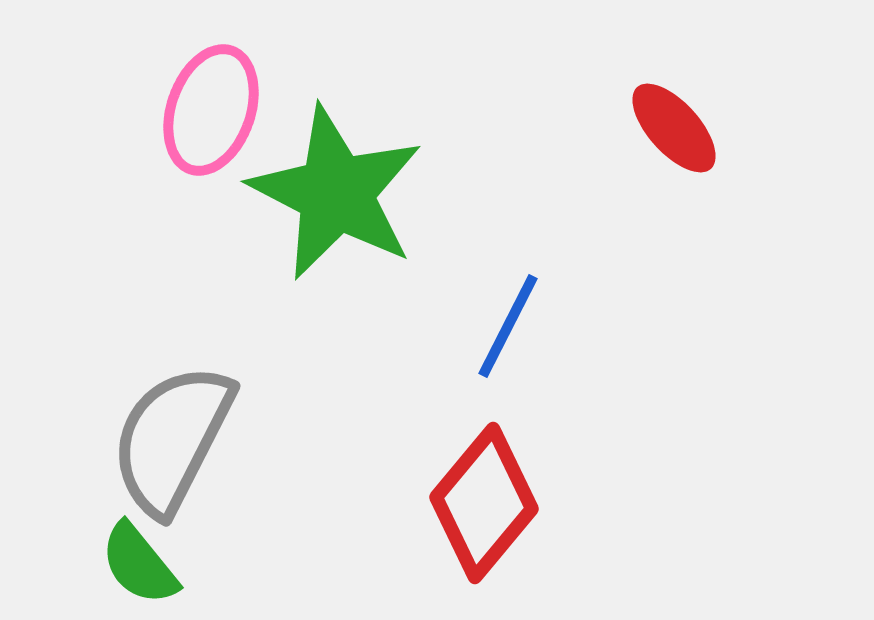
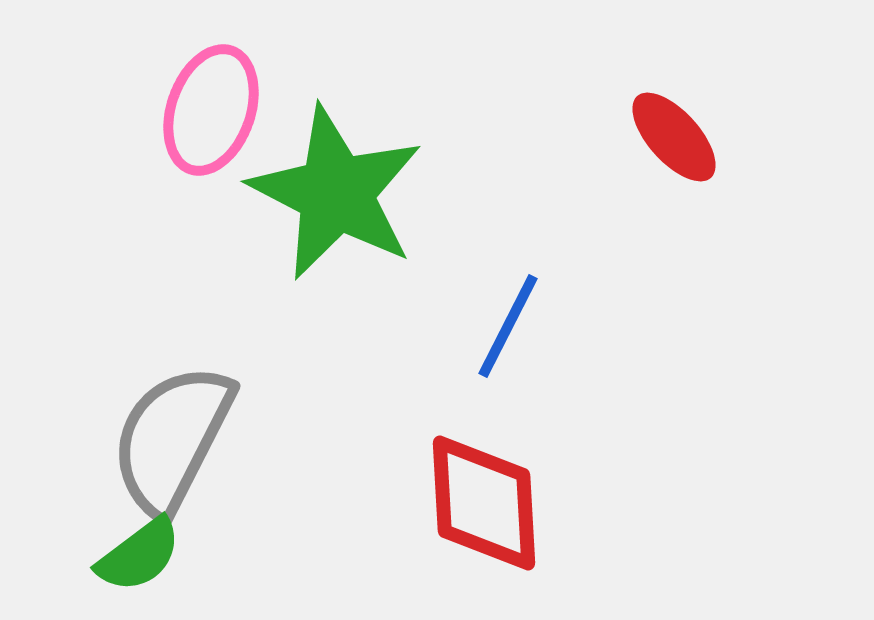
red ellipse: moved 9 px down
red diamond: rotated 43 degrees counterclockwise
green semicircle: moved 9 px up; rotated 88 degrees counterclockwise
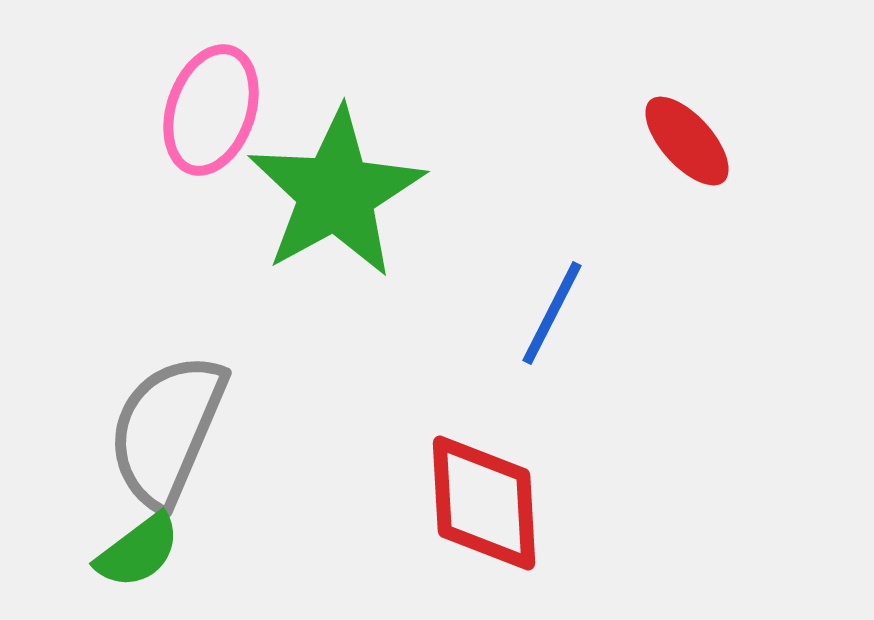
red ellipse: moved 13 px right, 4 px down
green star: rotated 16 degrees clockwise
blue line: moved 44 px right, 13 px up
gray semicircle: moved 5 px left, 9 px up; rotated 4 degrees counterclockwise
green semicircle: moved 1 px left, 4 px up
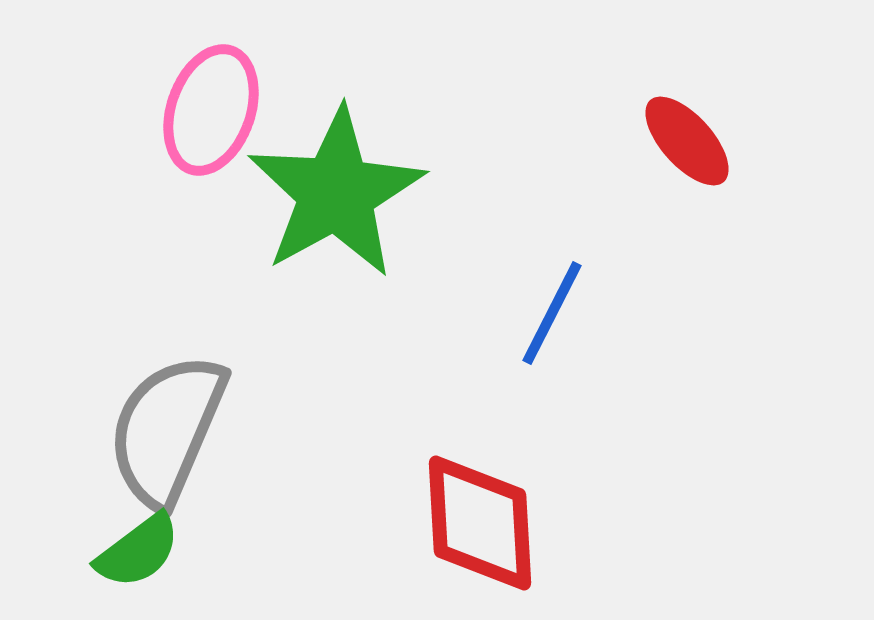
red diamond: moved 4 px left, 20 px down
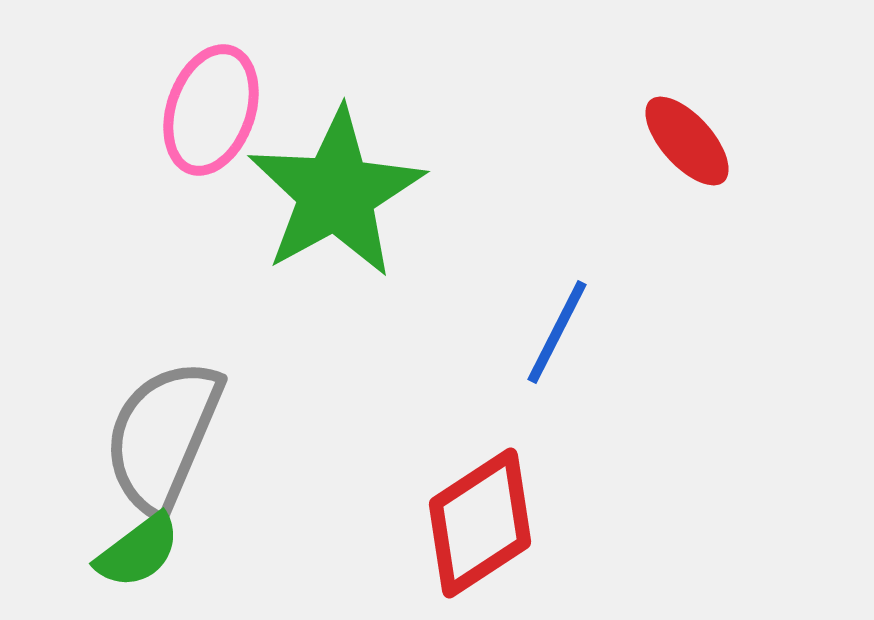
blue line: moved 5 px right, 19 px down
gray semicircle: moved 4 px left, 6 px down
red diamond: rotated 60 degrees clockwise
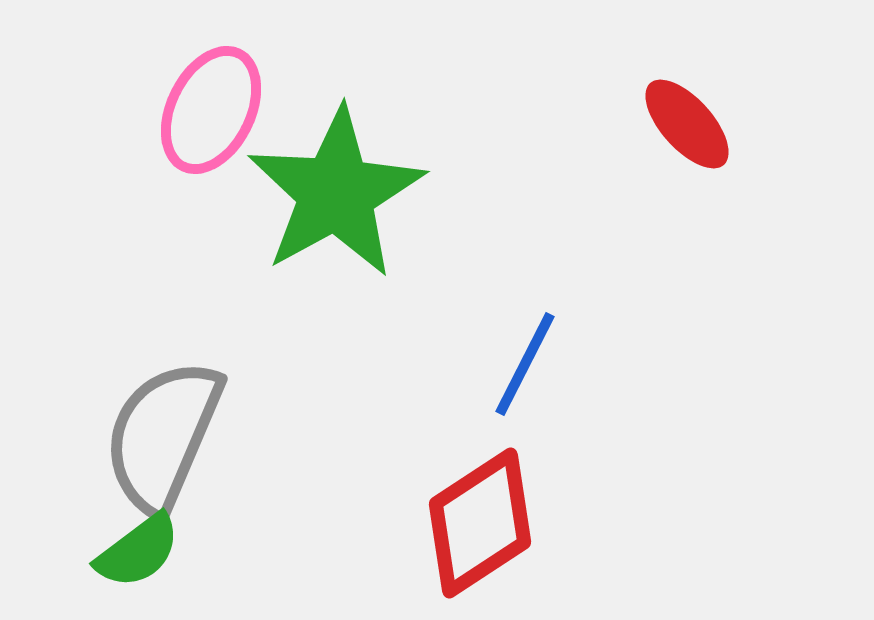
pink ellipse: rotated 7 degrees clockwise
red ellipse: moved 17 px up
blue line: moved 32 px left, 32 px down
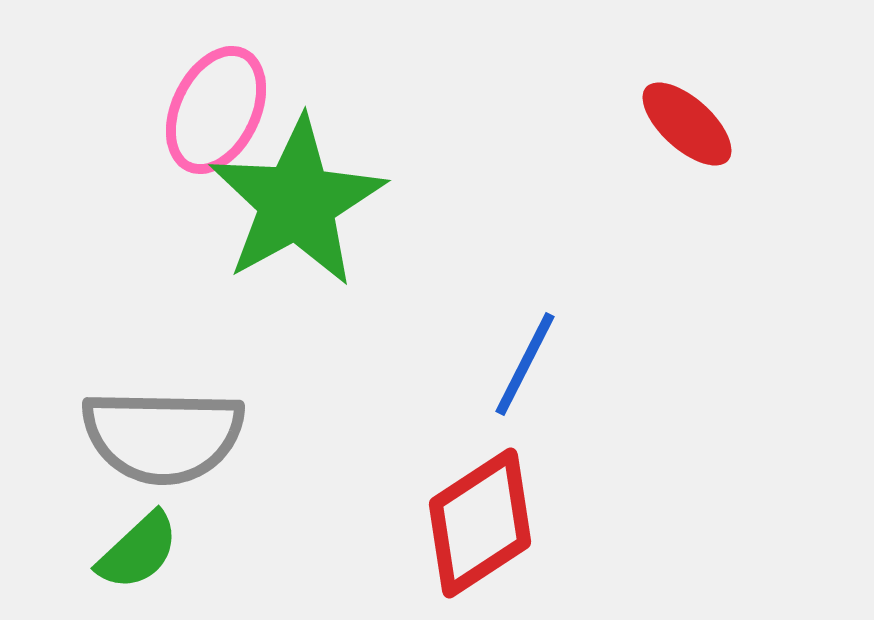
pink ellipse: moved 5 px right
red ellipse: rotated 6 degrees counterclockwise
green star: moved 39 px left, 9 px down
gray semicircle: rotated 112 degrees counterclockwise
green semicircle: rotated 6 degrees counterclockwise
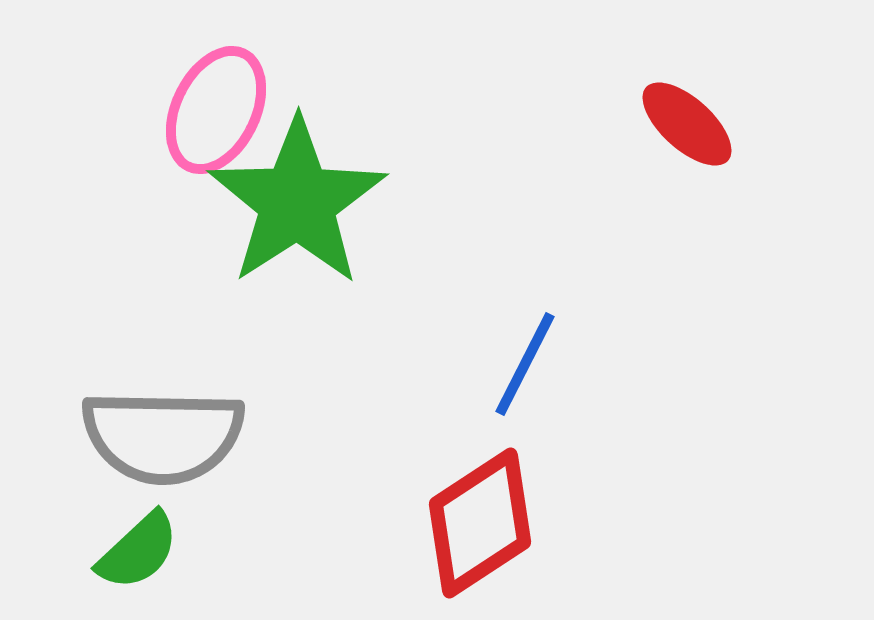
green star: rotated 4 degrees counterclockwise
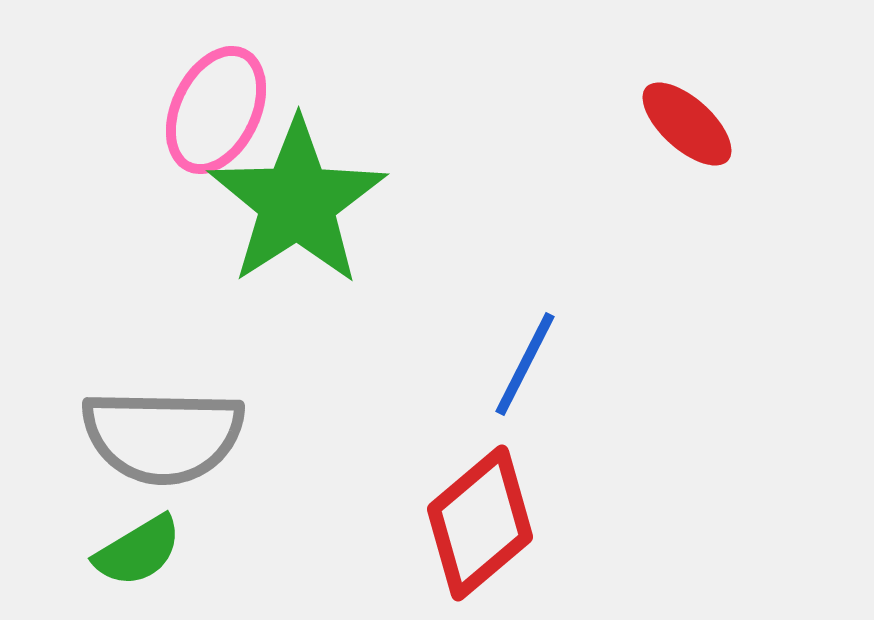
red diamond: rotated 7 degrees counterclockwise
green semicircle: rotated 12 degrees clockwise
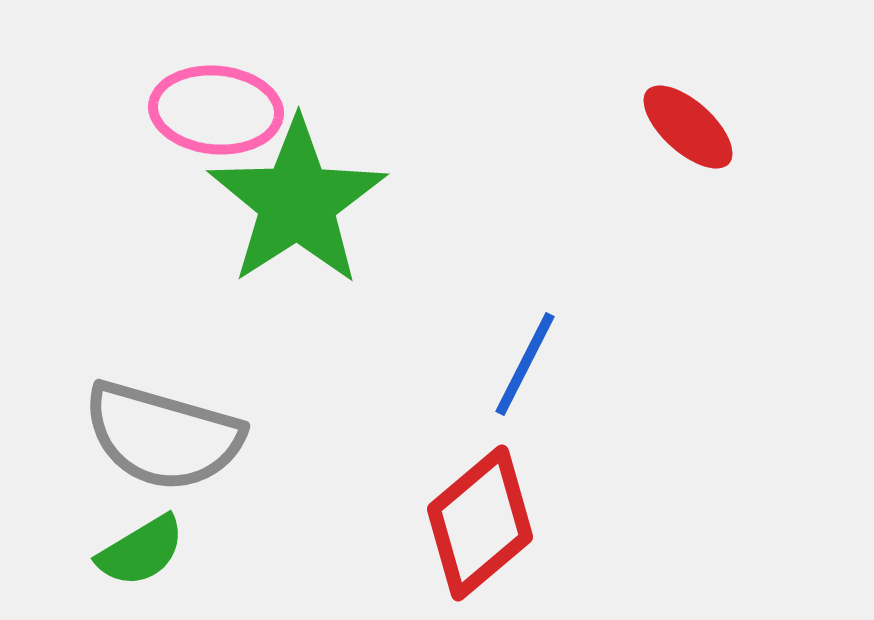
pink ellipse: rotated 69 degrees clockwise
red ellipse: moved 1 px right, 3 px down
gray semicircle: rotated 15 degrees clockwise
green semicircle: moved 3 px right
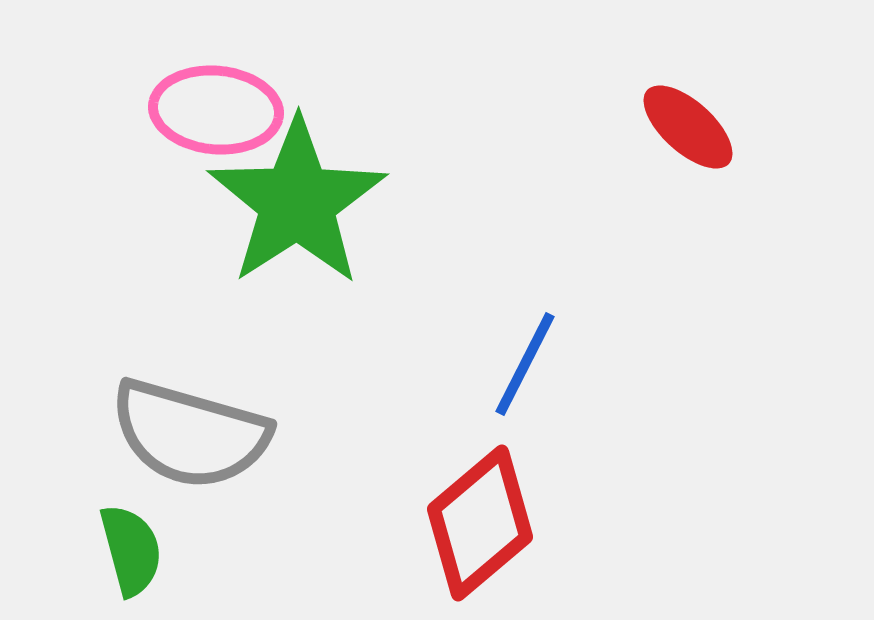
gray semicircle: moved 27 px right, 2 px up
green semicircle: moved 10 px left, 1 px up; rotated 74 degrees counterclockwise
